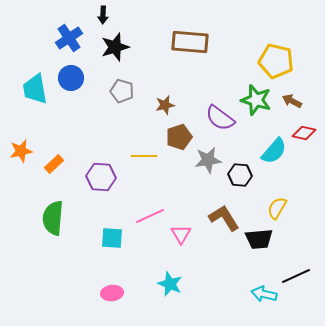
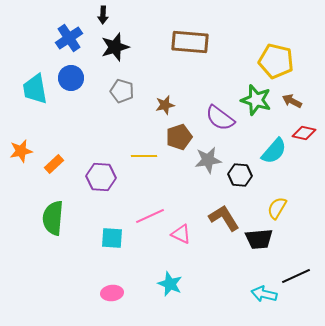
pink triangle: rotated 35 degrees counterclockwise
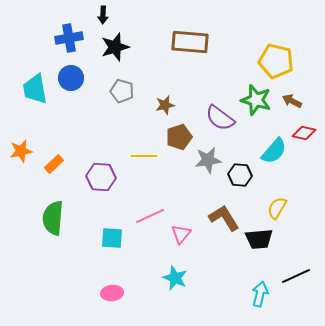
blue cross: rotated 24 degrees clockwise
pink triangle: rotated 45 degrees clockwise
cyan star: moved 5 px right, 6 px up
cyan arrow: moved 4 px left; rotated 90 degrees clockwise
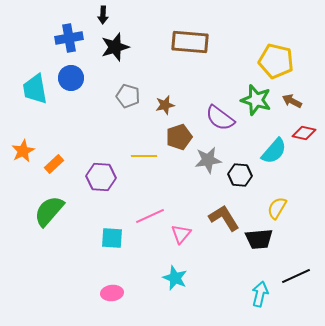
gray pentagon: moved 6 px right, 5 px down
orange star: moved 2 px right; rotated 15 degrees counterclockwise
green semicircle: moved 4 px left, 7 px up; rotated 36 degrees clockwise
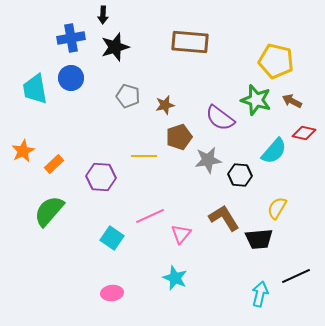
blue cross: moved 2 px right
cyan square: rotated 30 degrees clockwise
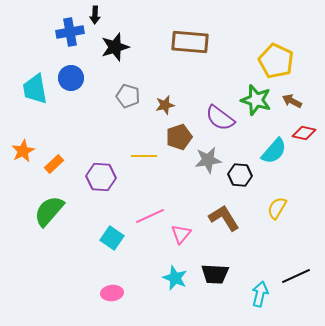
black arrow: moved 8 px left
blue cross: moved 1 px left, 6 px up
yellow pentagon: rotated 12 degrees clockwise
black trapezoid: moved 44 px left, 35 px down; rotated 8 degrees clockwise
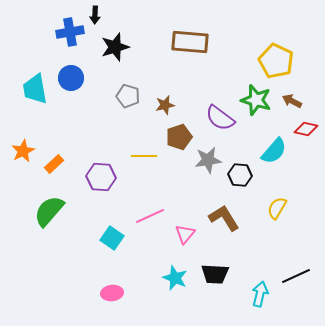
red diamond: moved 2 px right, 4 px up
pink triangle: moved 4 px right
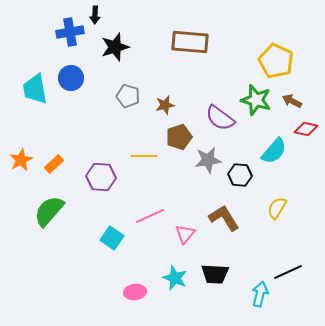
orange star: moved 2 px left, 9 px down
black line: moved 8 px left, 4 px up
pink ellipse: moved 23 px right, 1 px up
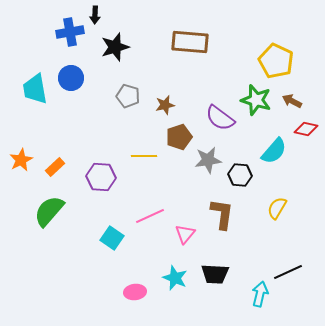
orange rectangle: moved 1 px right, 3 px down
brown L-shape: moved 2 px left, 4 px up; rotated 40 degrees clockwise
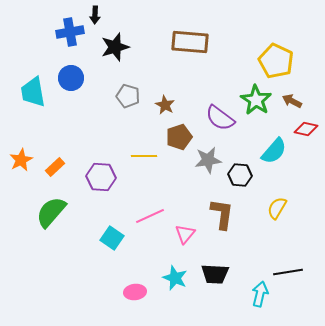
cyan trapezoid: moved 2 px left, 3 px down
green star: rotated 16 degrees clockwise
brown star: rotated 30 degrees counterclockwise
green semicircle: moved 2 px right, 1 px down
black line: rotated 16 degrees clockwise
